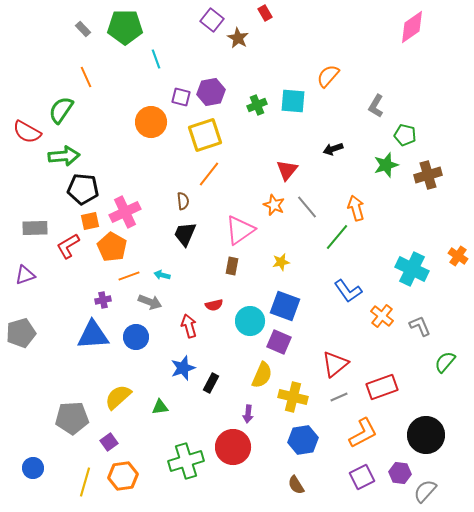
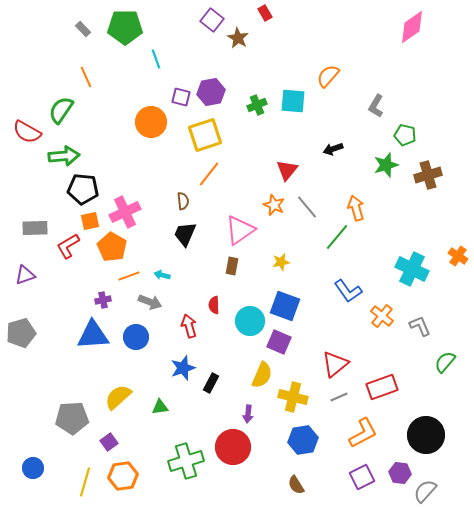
red semicircle at (214, 305): rotated 102 degrees clockwise
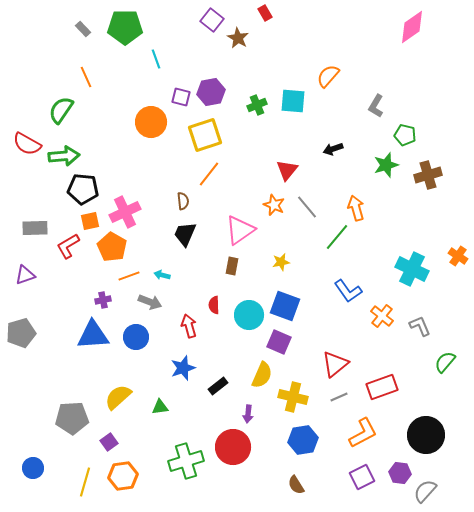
red semicircle at (27, 132): moved 12 px down
cyan circle at (250, 321): moved 1 px left, 6 px up
black rectangle at (211, 383): moved 7 px right, 3 px down; rotated 24 degrees clockwise
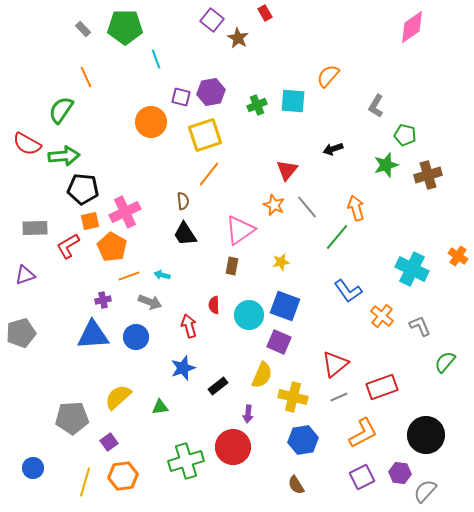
black trapezoid at (185, 234): rotated 56 degrees counterclockwise
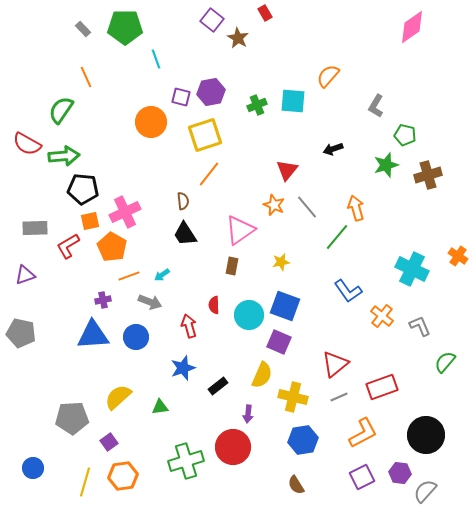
cyan arrow at (162, 275): rotated 49 degrees counterclockwise
gray pentagon at (21, 333): rotated 28 degrees clockwise
